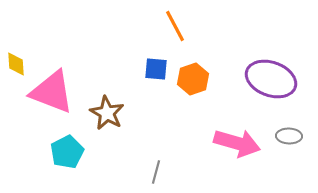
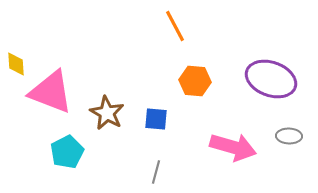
blue square: moved 50 px down
orange hexagon: moved 2 px right, 2 px down; rotated 24 degrees clockwise
pink triangle: moved 1 px left
pink arrow: moved 4 px left, 4 px down
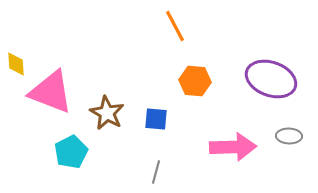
pink arrow: rotated 18 degrees counterclockwise
cyan pentagon: moved 4 px right
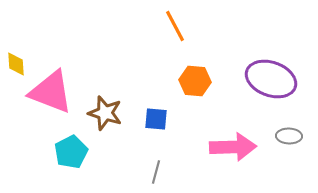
brown star: moved 2 px left; rotated 12 degrees counterclockwise
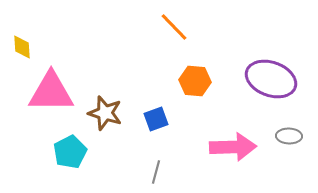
orange line: moved 1 px left, 1 px down; rotated 16 degrees counterclockwise
yellow diamond: moved 6 px right, 17 px up
pink triangle: rotated 21 degrees counterclockwise
blue square: rotated 25 degrees counterclockwise
cyan pentagon: moved 1 px left
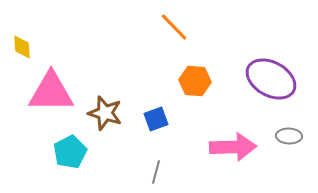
purple ellipse: rotated 9 degrees clockwise
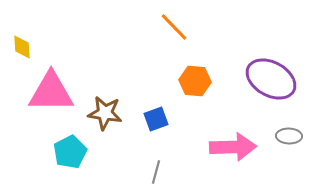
brown star: rotated 8 degrees counterclockwise
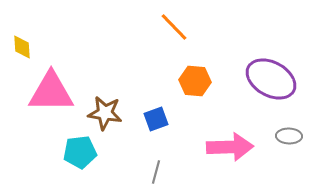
pink arrow: moved 3 px left
cyan pentagon: moved 10 px right; rotated 20 degrees clockwise
